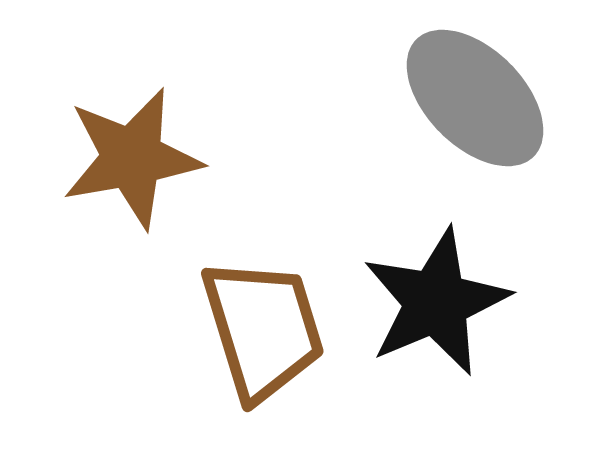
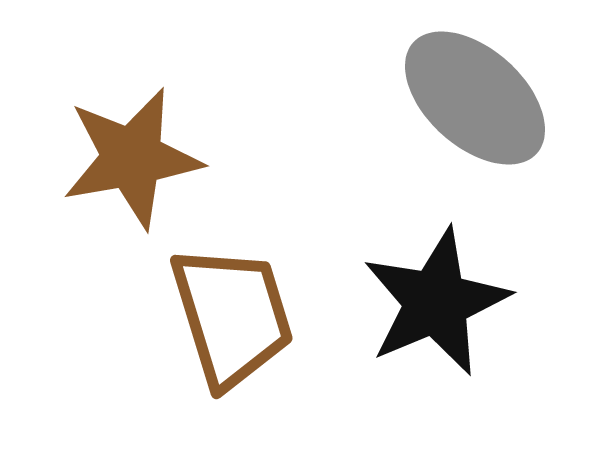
gray ellipse: rotated 3 degrees counterclockwise
brown trapezoid: moved 31 px left, 13 px up
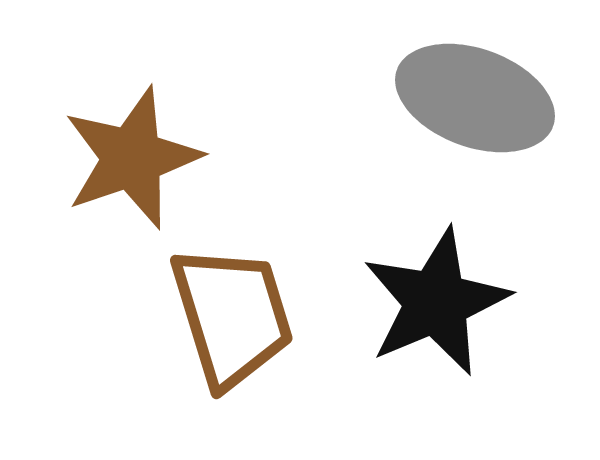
gray ellipse: rotated 22 degrees counterclockwise
brown star: rotated 9 degrees counterclockwise
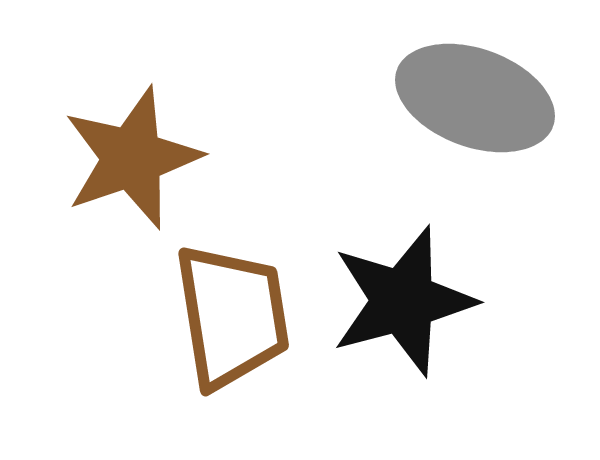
black star: moved 33 px left, 1 px up; rotated 8 degrees clockwise
brown trapezoid: rotated 8 degrees clockwise
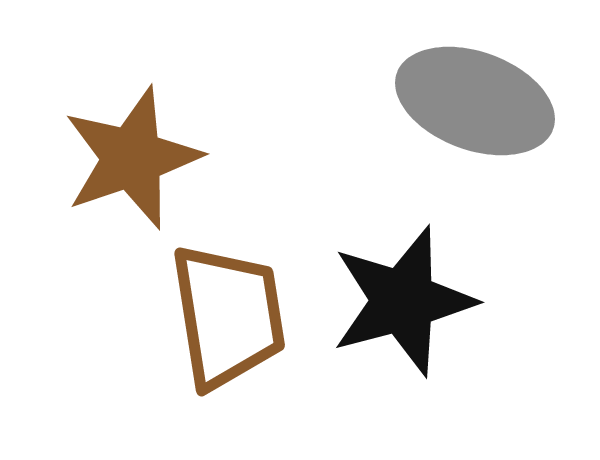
gray ellipse: moved 3 px down
brown trapezoid: moved 4 px left
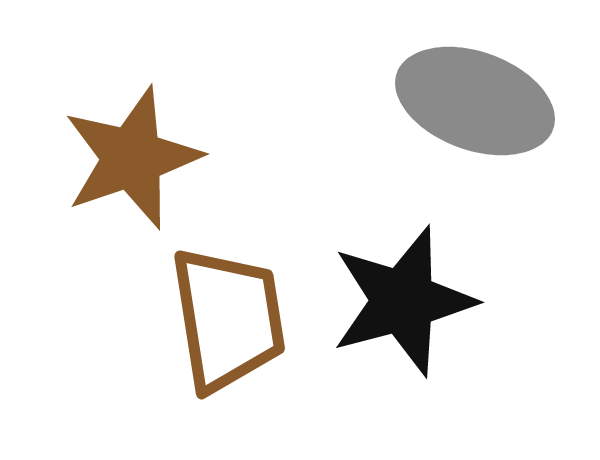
brown trapezoid: moved 3 px down
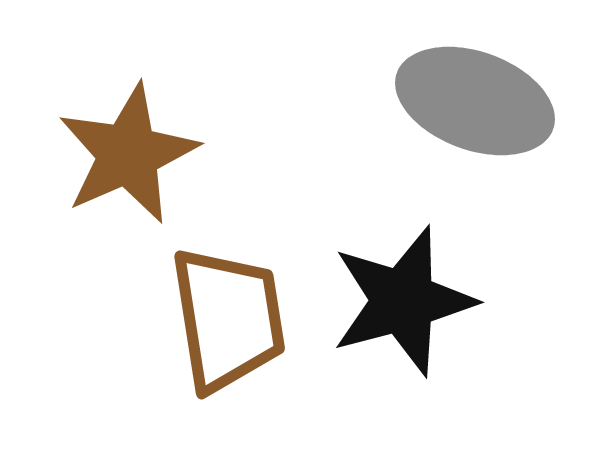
brown star: moved 4 px left, 4 px up; rotated 5 degrees counterclockwise
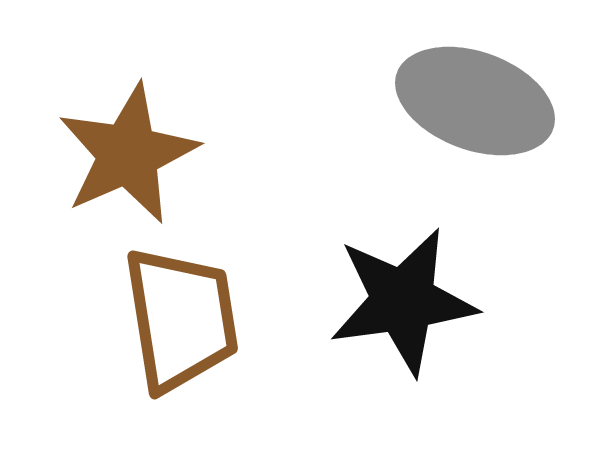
black star: rotated 7 degrees clockwise
brown trapezoid: moved 47 px left
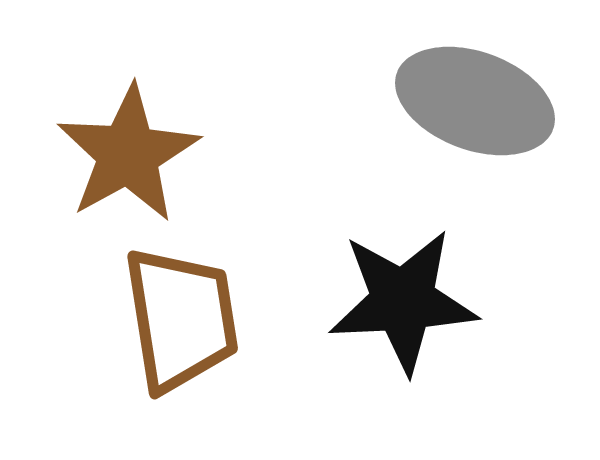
brown star: rotated 5 degrees counterclockwise
black star: rotated 5 degrees clockwise
